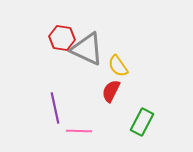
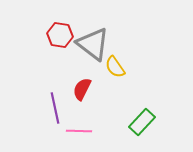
red hexagon: moved 2 px left, 3 px up
gray triangle: moved 6 px right, 5 px up; rotated 12 degrees clockwise
yellow semicircle: moved 3 px left, 1 px down
red semicircle: moved 29 px left, 2 px up
green rectangle: rotated 16 degrees clockwise
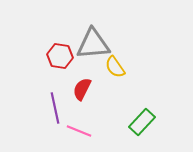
red hexagon: moved 21 px down
gray triangle: rotated 42 degrees counterclockwise
pink line: rotated 20 degrees clockwise
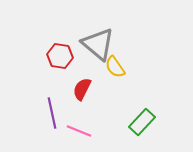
gray triangle: moved 5 px right; rotated 45 degrees clockwise
purple line: moved 3 px left, 5 px down
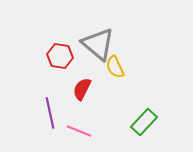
yellow semicircle: rotated 10 degrees clockwise
purple line: moved 2 px left
green rectangle: moved 2 px right
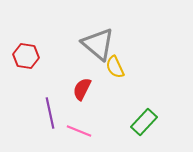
red hexagon: moved 34 px left
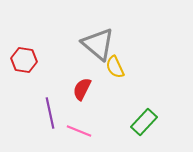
red hexagon: moved 2 px left, 4 px down
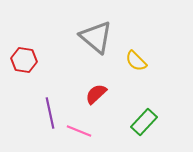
gray triangle: moved 2 px left, 7 px up
yellow semicircle: moved 21 px right, 6 px up; rotated 20 degrees counterclockwise
red semicircle: moved 14 px right, 5 px down; rotated 20 degrees clockwise
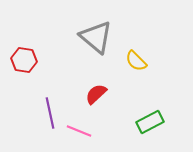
green rectangle: moved 6 px right; rotated 20 degrees clockwise
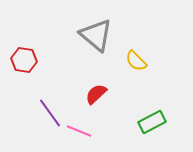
gray triangle: moved 2 px up
purple line: rotated 24 degrees counterclockwise
green rectangle: moved 2 px right
